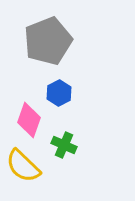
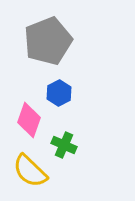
yellow semicircle: moved 7 px right, 5 px down
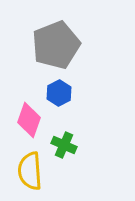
gray pentagon: moved 8 px right, 4 px down
yellow semicircle: rotated 42 degrees clockwise
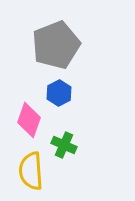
yellow semicircle: moved 1 px right
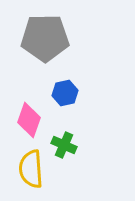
gray pentagon: moved 11 px left, 7 px up; rotated 21 degrees clockwise
blue hexagon: moved 6 px right; rotated 15 degrees clockwise
yellow semicircle: moved 2 px up
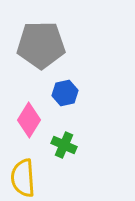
gray pentagon: moved 4 px left, 7 px down
pink diamond: rotated 12 degrees clockwise
yellow semicircle: moved 8 px left, 9 px down
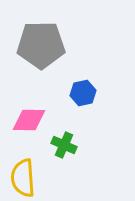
blue hexagon: moved 18 px right
pink diamond: rotated 60 degrees clockwise
